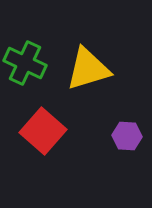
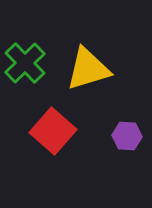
green cross: rotated 21 degrees clockwise
red square: moved 10 px right
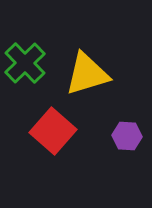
yellow triangle: moved 1 px left, 5 px down
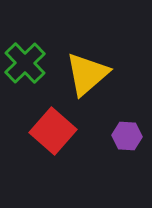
yellow triangle: rotated 24 degrees counterclockwise
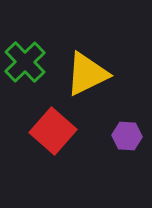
green cross: moved 1 px up
yellow triangle: rotated 15 degrees clockwise
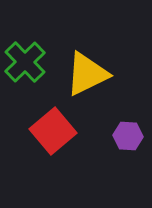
red square: rotated 9 degrees clockwise
purple hexagon: moved 1 px right
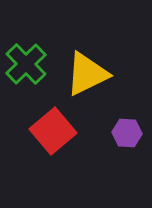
green cross: moved 1 px right, 2 px down
purple hexagon: moved 1 px left, 3 px up
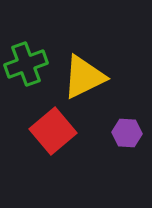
green cross: rotated 24 degrees clockwise
yellow triangle: moved 3 px left, 3 px down
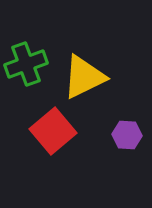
purple hexagon: moved 2 px down
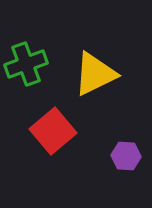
yellow triangle: moved 11 px right, 3 px up
purple hexagon: moved 1 px left, 21 px down
